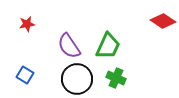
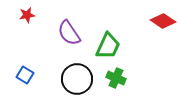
red star: moved 9 px up
purple semicircle: moved 13 px up
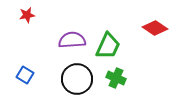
red diamond: moved 8 px left, 7 px down
purple semicircle: moved 3 px right, 7 px down; rotated 120 degrees clockwise
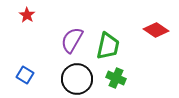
red star: rotated 28 degrees counterclockwise
red diamond: moved 1 px right, 2 px down
purple semicircle: rotated 56 degrees counterclockwise
green trapezoid: rotated 12 degrees counterclockwise
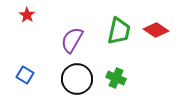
green trapezoid: moved 11 px right, 15 px up
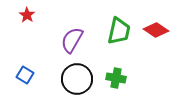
green cross: rotated 12 degrees counterclockwise
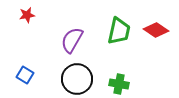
red star: rotated 28 degrees clockwise
green cross: moved 3 px right, 6 px down
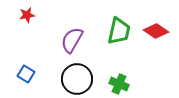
red diamond: moved 1 px down
blue square: moved 1 px right, 1 px up
green cross: rotated 12 degrees clockwise
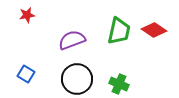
red diamond: moved 2 px left, 1 px up
purple semicircle: rotated 40 degrees clockwise
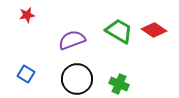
green trapezoid: rotated 72 degrees counterclockwise
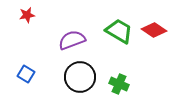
black circle: moved 3 px right, 2 px up
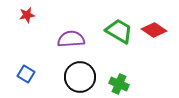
purple semicircle: moved 1 px left, 1 px up; rotated 16 degrees clockwise
